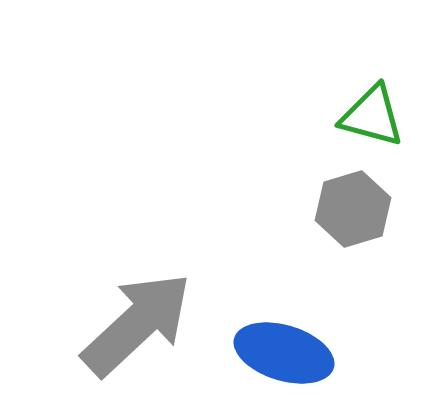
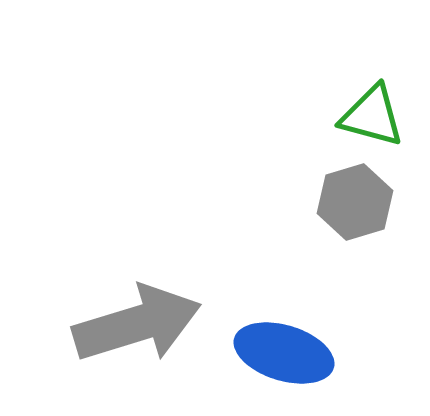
gray hexagon: moved 2 px right, 7 px up
gray arrow: rotated 26 degrees clockwise
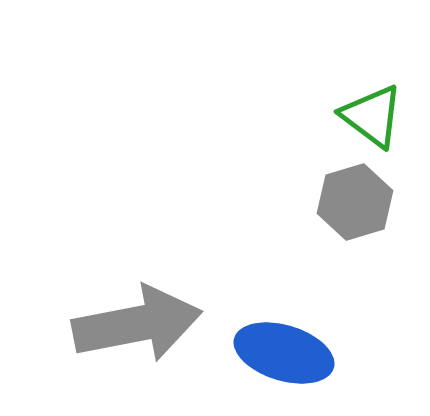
green triangle: rotated 22 degrees clockwise
gray arrow: rotated 6 degrees clockwise
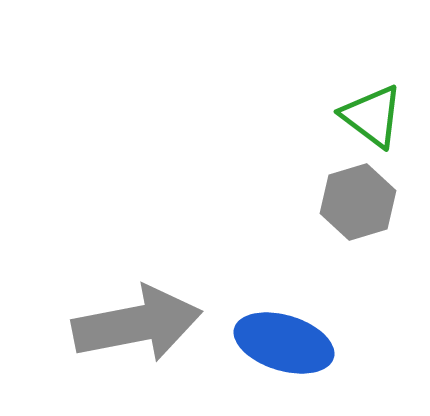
gray hexagon: moved 3 px right
blue ellipse: moved 10 px up
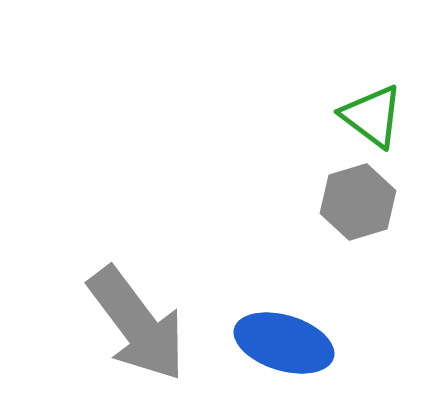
gray arrow: rotated 64 degrees clockwise
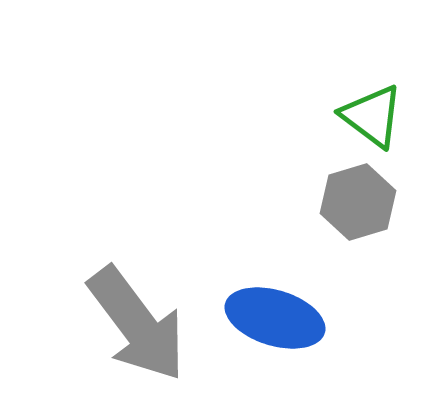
blue ellipse: moved 9 px left, 25 px up
